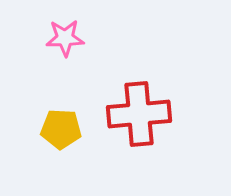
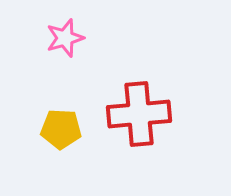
pink star: rotated 15 degrees counterclockwise
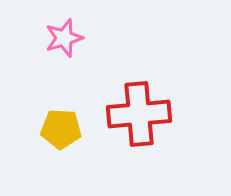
pink star: moved 1 px left
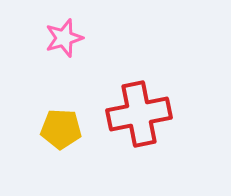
red cross: rotated 6 degrees counterclockwise
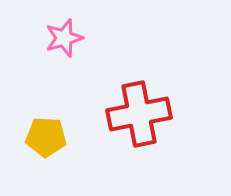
yellow pentagon: moved 15 px left, 8 px down
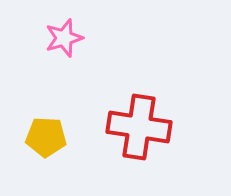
red cross: moved 13 px down; rotated 20 degrees clockwise
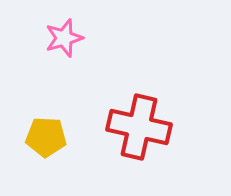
red cross: rotated 4 degrees clockwise
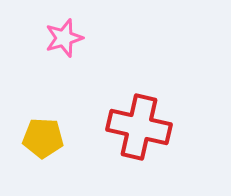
yellow pentagon: moved 3 px left, 1 px down
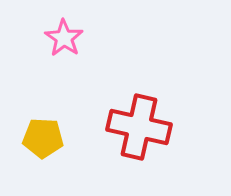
pink star: rotated 21 degrees counterclockwise
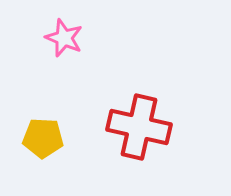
pink star: rotated 12 degrees counterclockwise
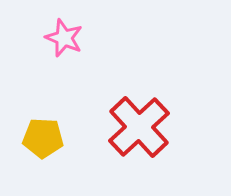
red cross: rotated 34 degrees clockwise
